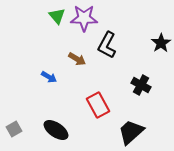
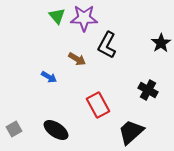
black cross: moved 7 px right, 5 px down
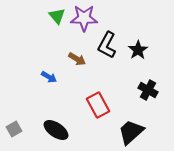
black star: moved 23 px left, 7 px down
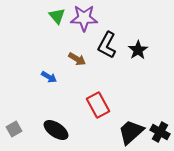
black cross: moved 12 px right, 42 px down
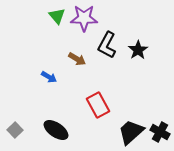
gray square: moved 1 px right, 1 px down; rotated 14 degrees counterclockwise
